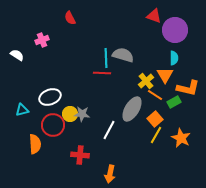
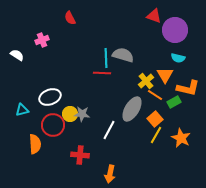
cyan semicircle: moved 4 px right; rotated 104 degrees clockwise
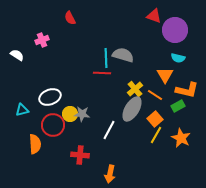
yellow cross: moved 11 px left, 8 px down
orange L-shape: moved 1 px left, 2 px down
green rectangle: moved 4 px right, 4 px down
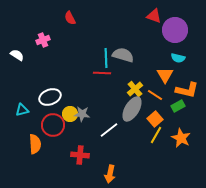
pink cross: moved 1 px right
white line: rotated 24 degrees clockwise
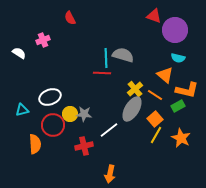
white semicircle: moved 2 px right, 2 px up
orange triangle: rotated 18 degrees counterclockwise
gray star: moved 2 px right
red cross: moved 4 px right, 9 px up; rotated 18 degrees counterclockwise
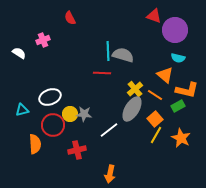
cyan line: moved 2 px right, 7 px up
red cross: moved 7 px left, 4 px down
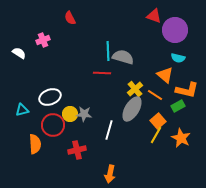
gray semicircle: moved 2 px down
orange square: moved 3 px right, 2 px down
white line: rotated 36 degrees counterclockwise
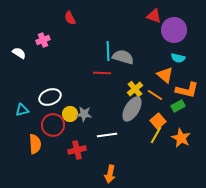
purple circle: moved 1 px left
white line: moved 2 px left, 5 px down; rotated 66 degrees clockwise
